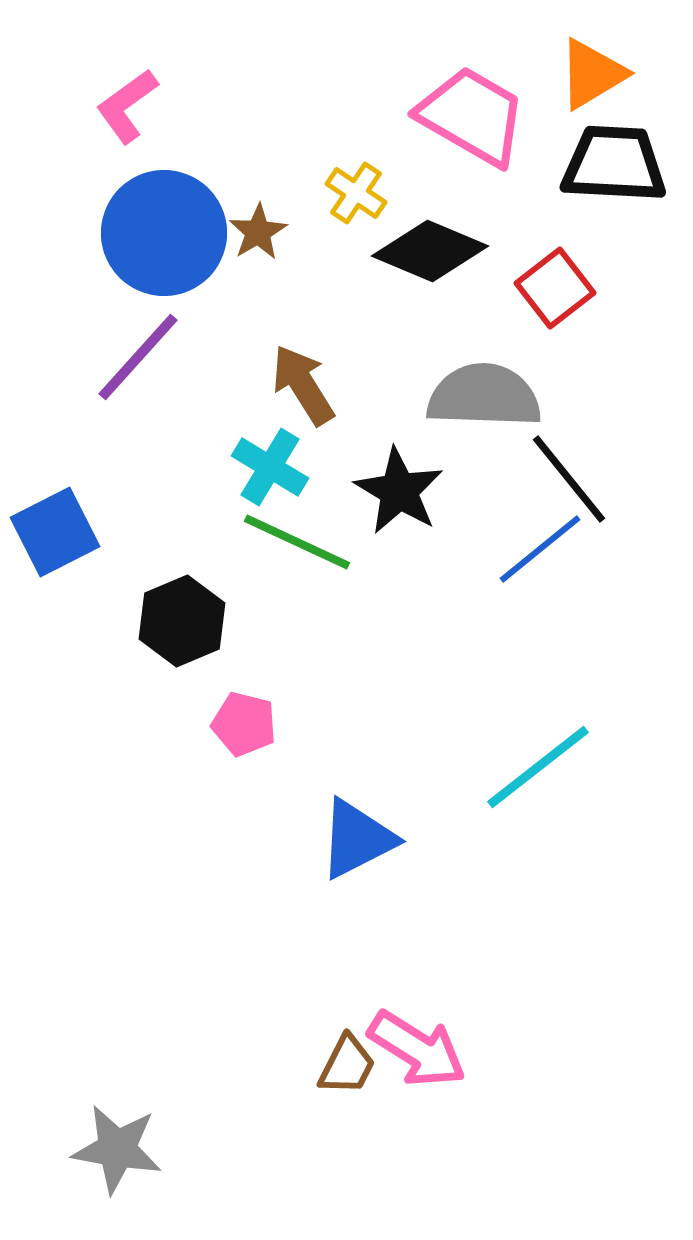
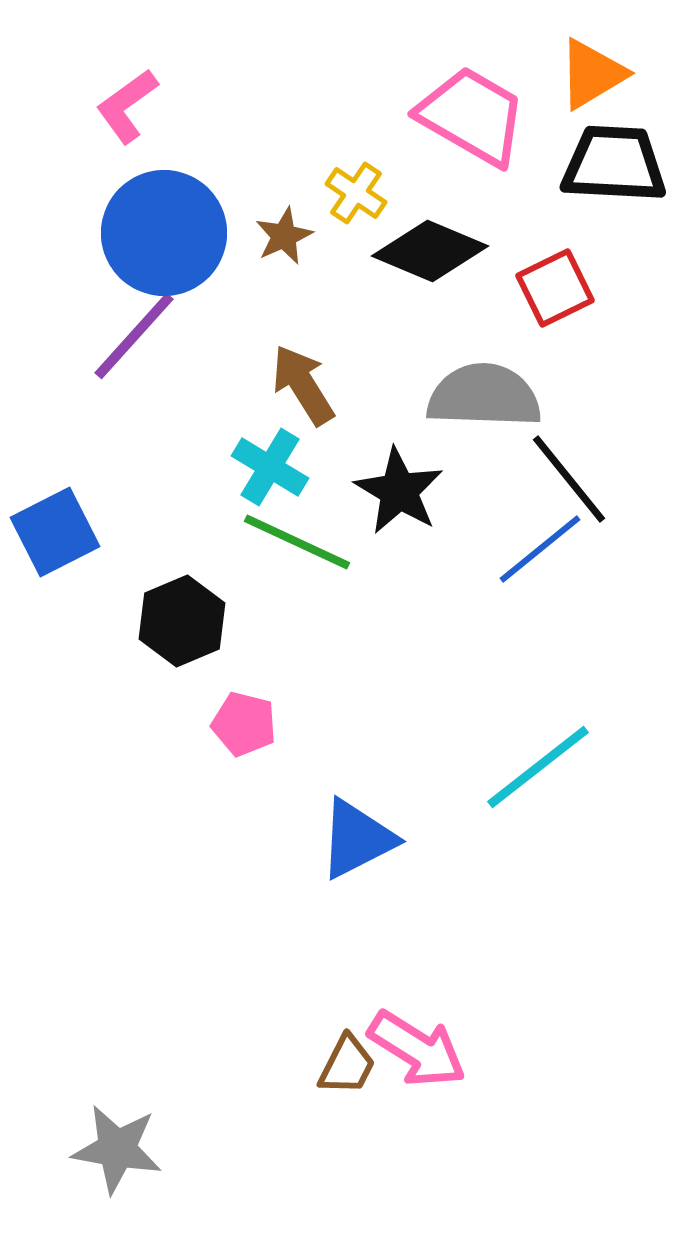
brown star: moved 26 px right, 4 px down; rotated 6 degrees clockwise
red square: rotated 12 degrees clockwise
purple line: moved 4 px left, 21 px up
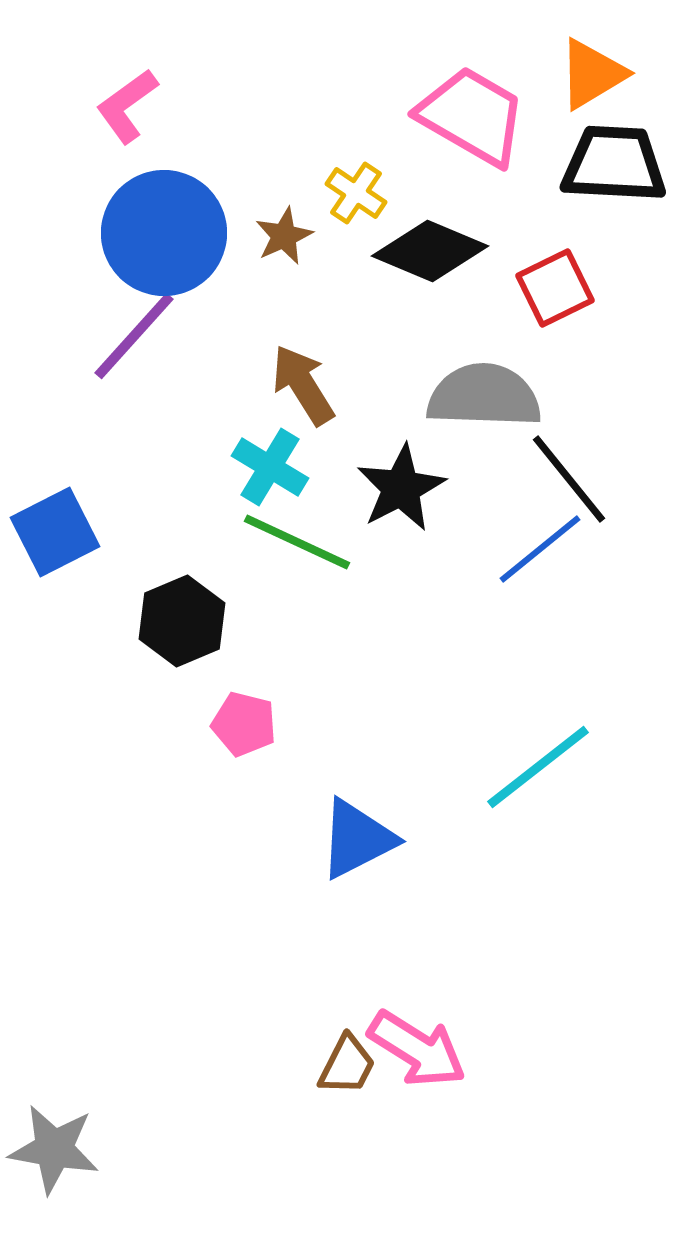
black star: moved 2 px right, 3 px up; rotated 14 degrees clockwise
gray star: moved 63 px left
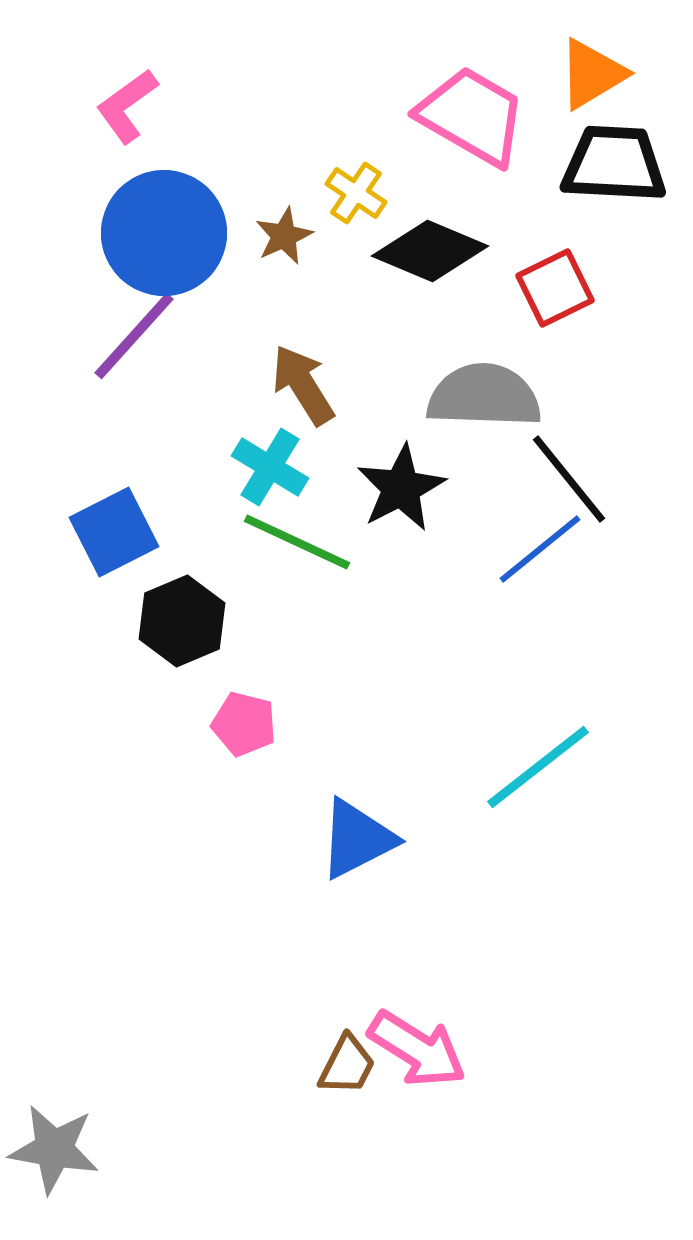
blue square: moved 59 px right
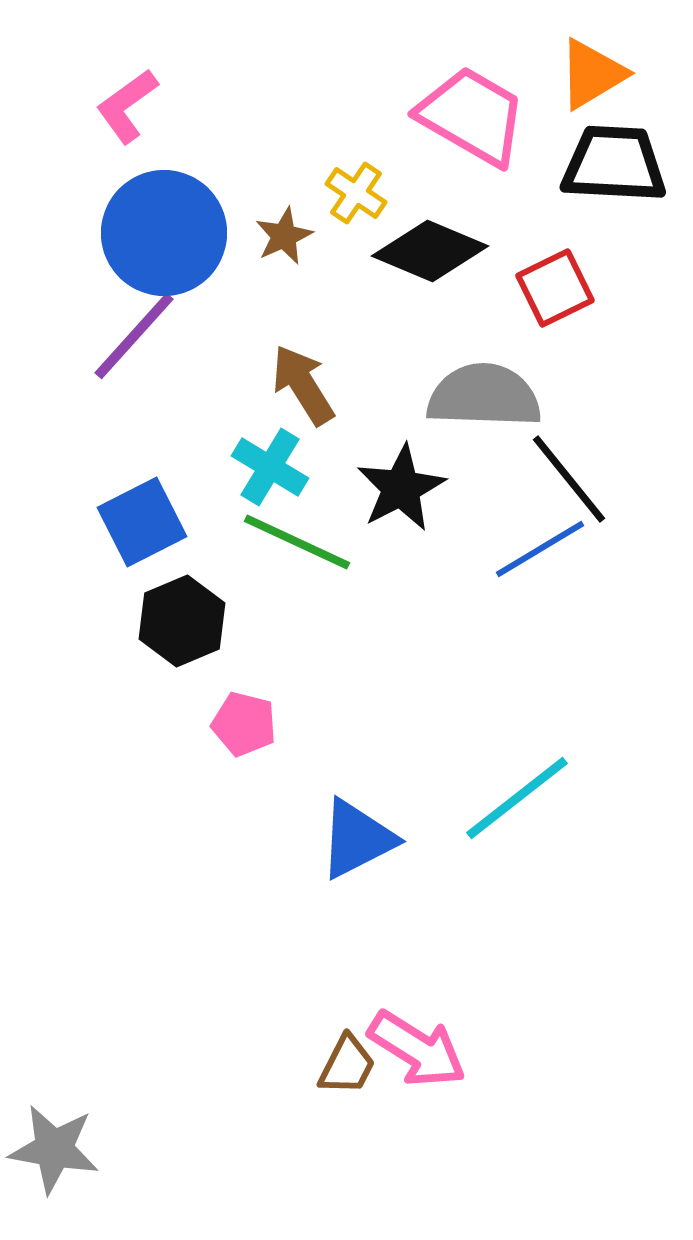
blue square: moved 28 px right, 10 px up
blue line: rotated 8 degrees clockwise
cyan line: moved 21 px left, 31 px down
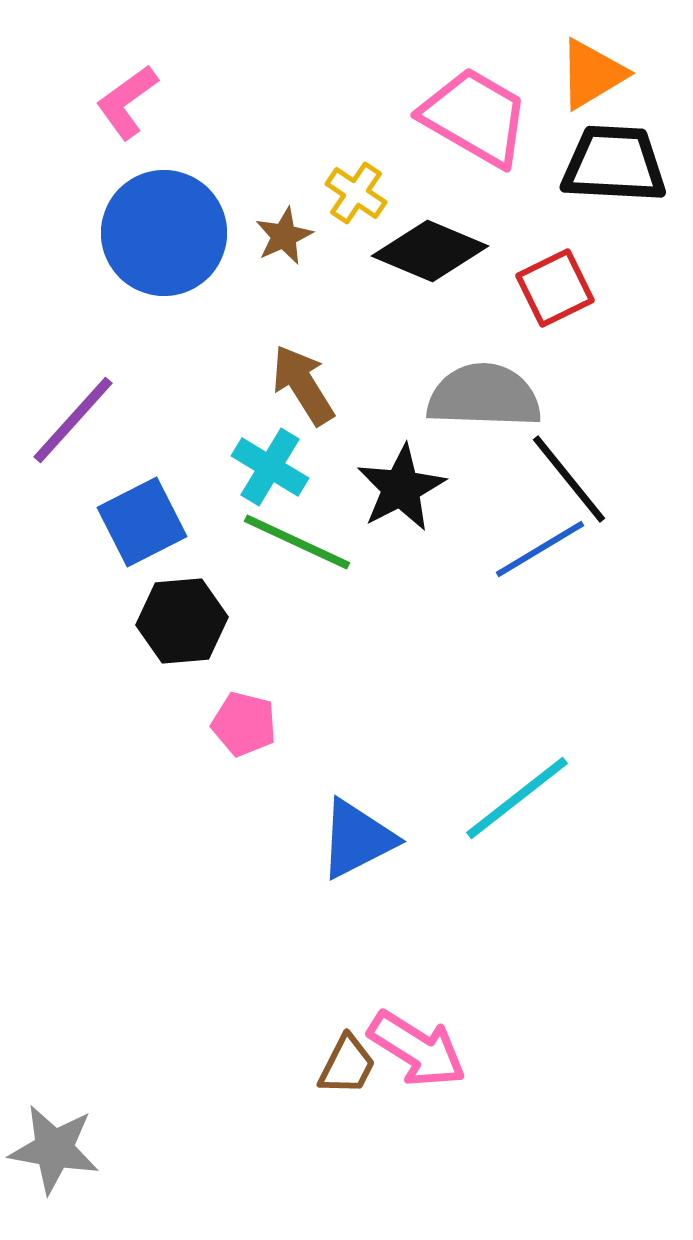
pink L-shape: moved 4 px up
pink trapezoid: moved 3 px right, 1 px down
purple line: moved 61 px left, 84 px down
black hexagon: rotated 18 degrees clockwise
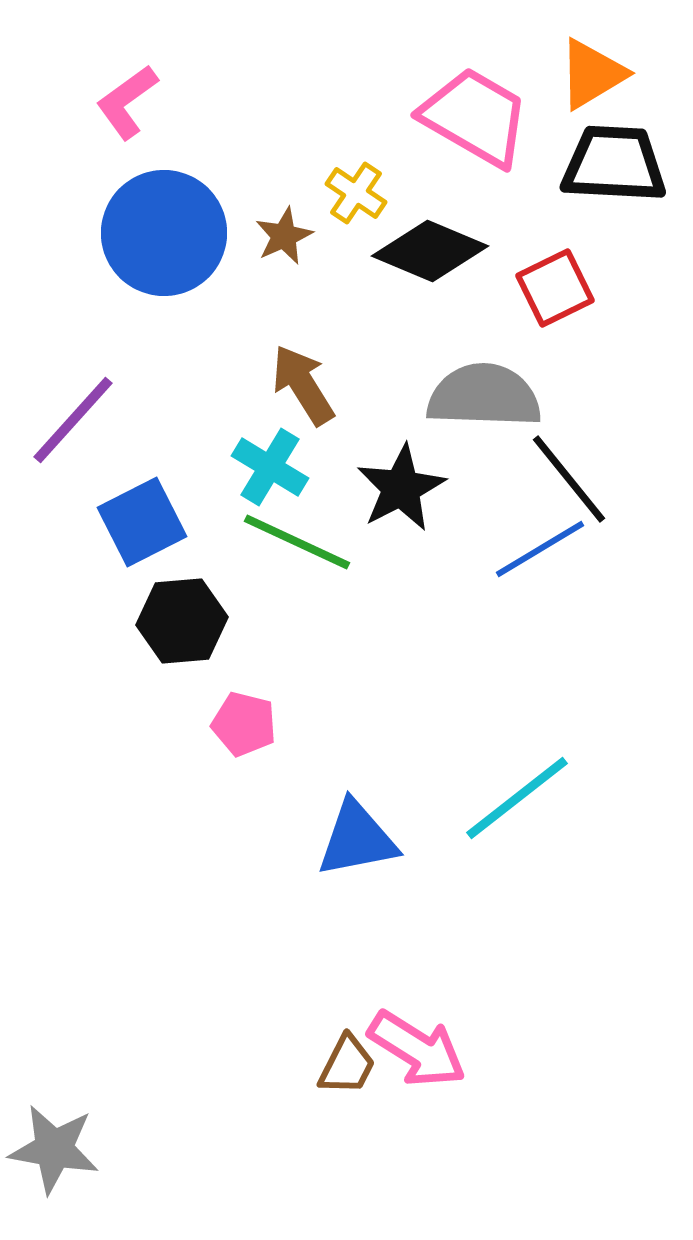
blue triangle: rotated 16 degrees clockwise
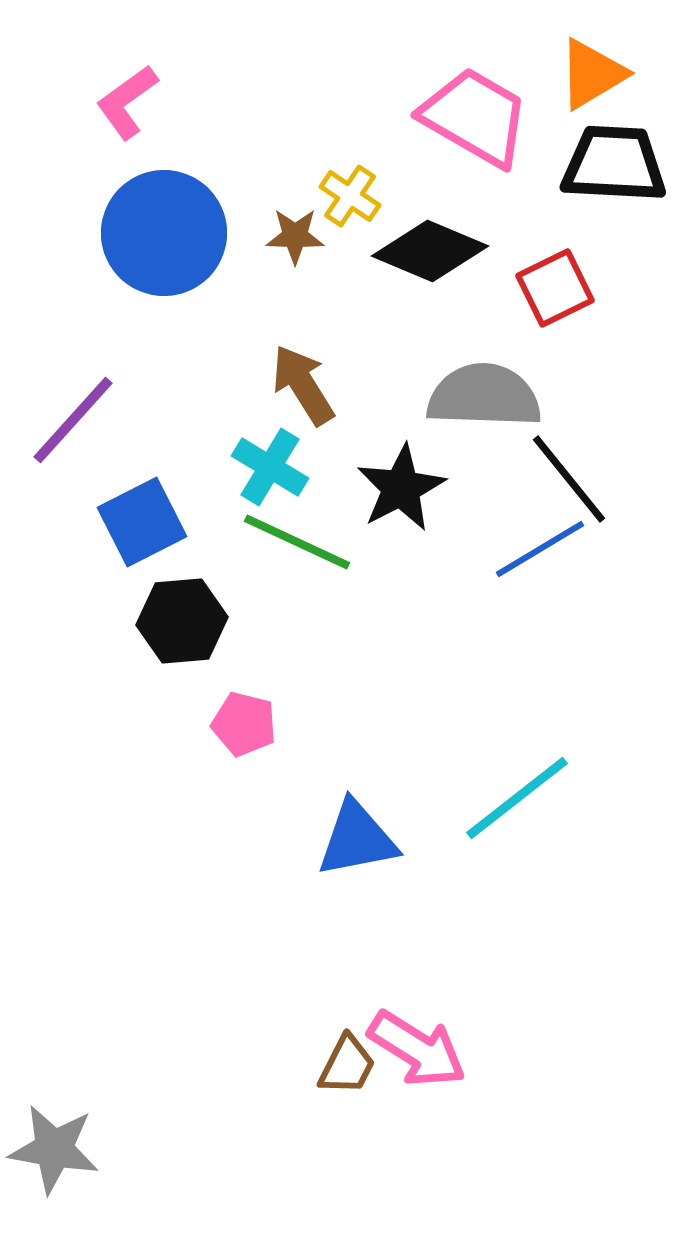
yellow cross: moved 6 px left, 3 px down
brown star: moved 11 px right; rotated 26 degrees clockwise
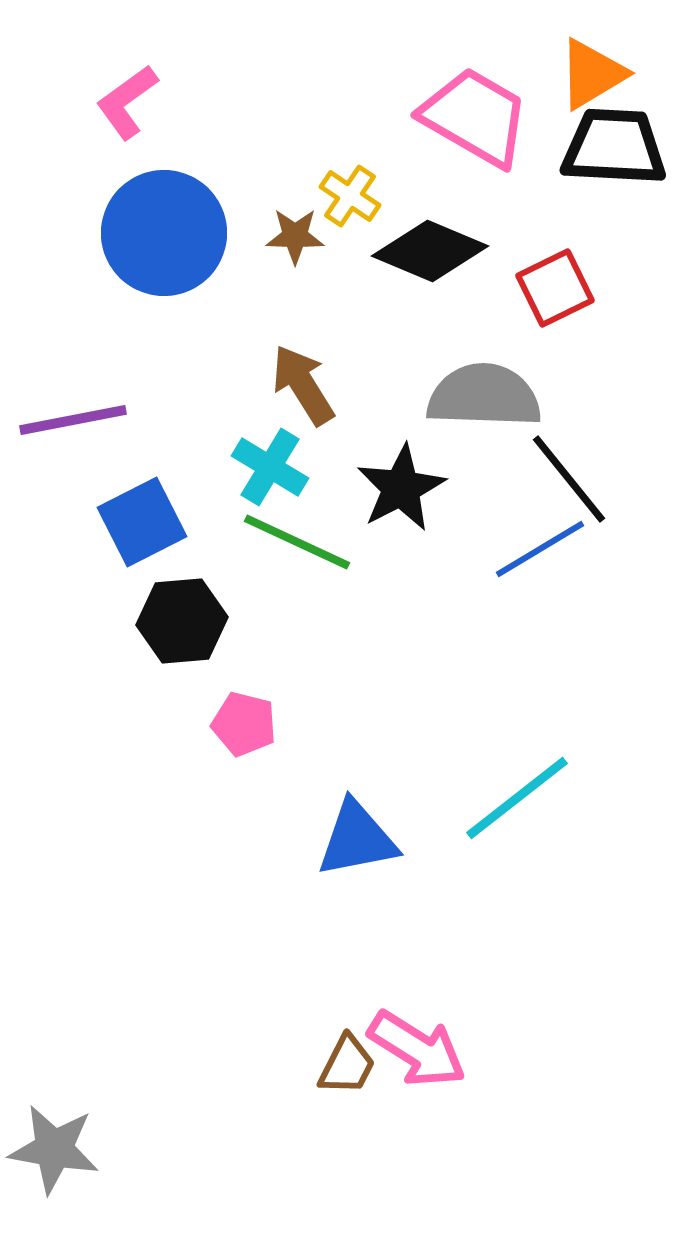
black trapezoid: moved 17 px up
purple line: rotated 37 degrees clockwise
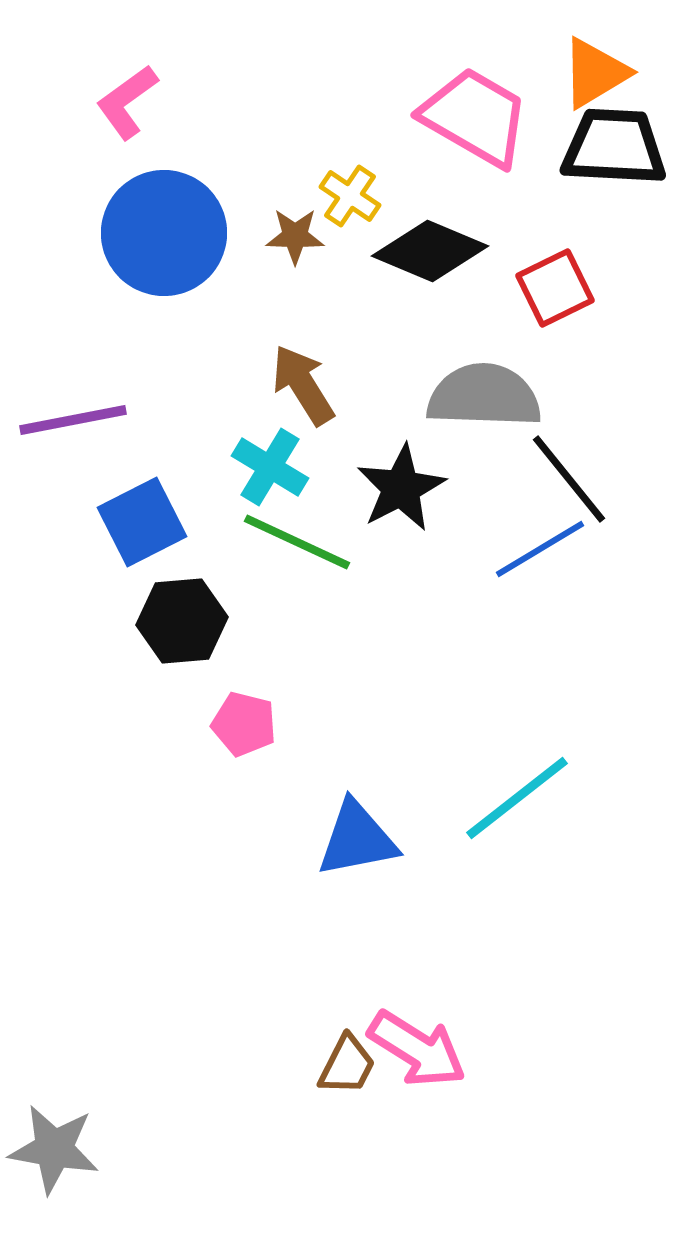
orange triangle: moved 3 px right, 1 px up
